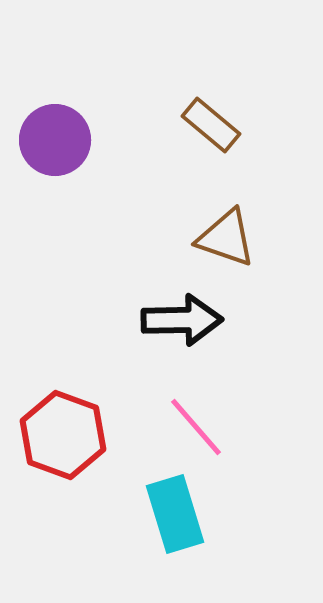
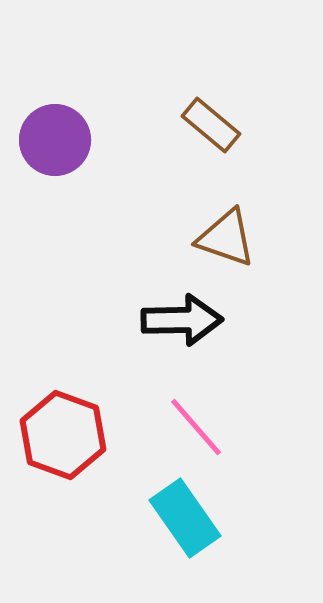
cyan rectangle: moved 10 px right, 4 px down; rotated 18 degrees counterclockwise
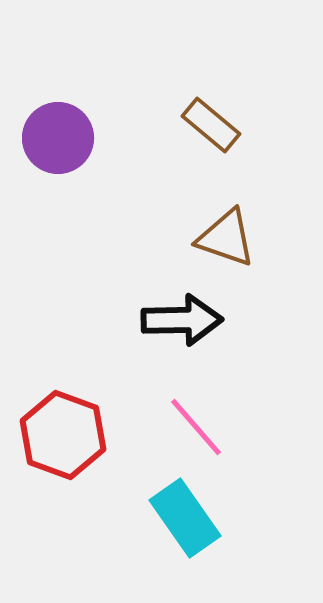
purple circle: moved 3 px right, 2 px up
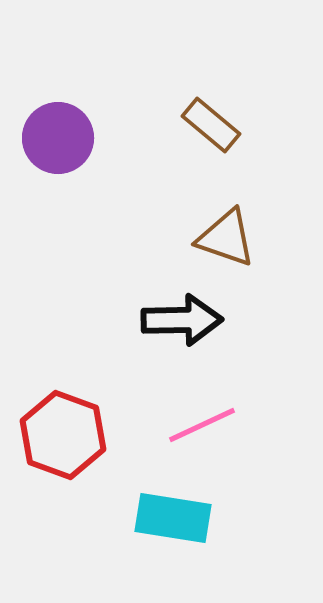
pink line: moved 6 px right, 2 px up; rotated 74 degrees counterclockwise
cyan rectangle: moved 12 px left; rotated 46 degrees counterclockwise
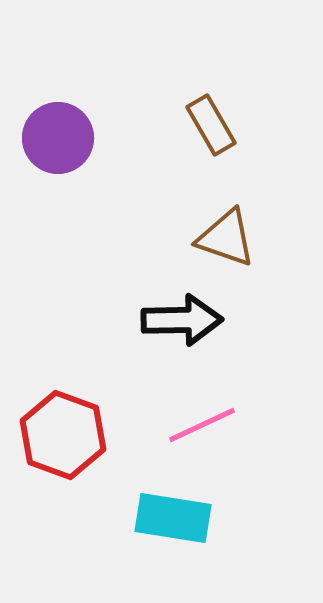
brown rectangle: rotated 20 degrees clockwise
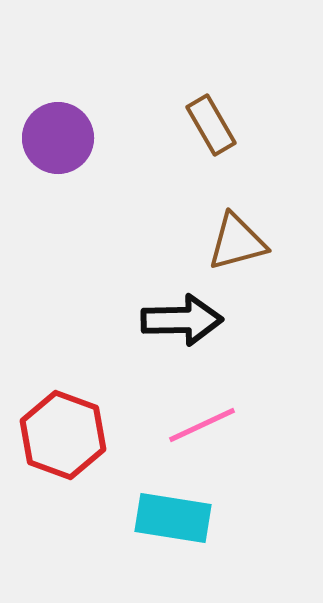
brown triangle: moved 11 px right, 4 px down; rotated 34 degrees counterclockwise
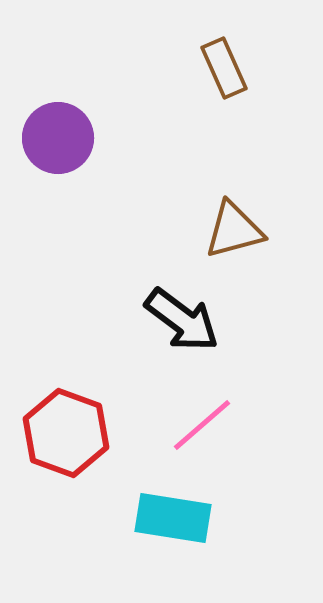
brown rectangle: moved 13 px right, 57 px up; rotated 6 degrees clockwise
brown triangle: moved 3 px left, 12 px up
black arrow: rotated 38 degrees clockwise
pink line: rotated 16 degrees counterclockwise
red hexagon: moved 3 px right, 2 px up
